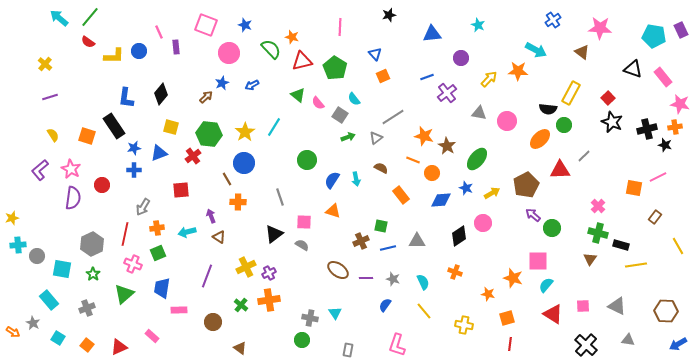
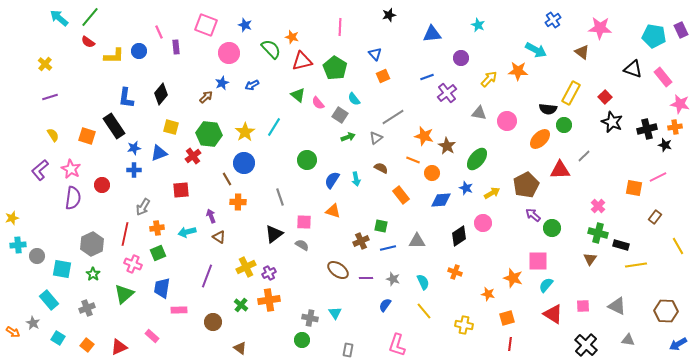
red square at (608, 98): moved 3 px left, 1 px up
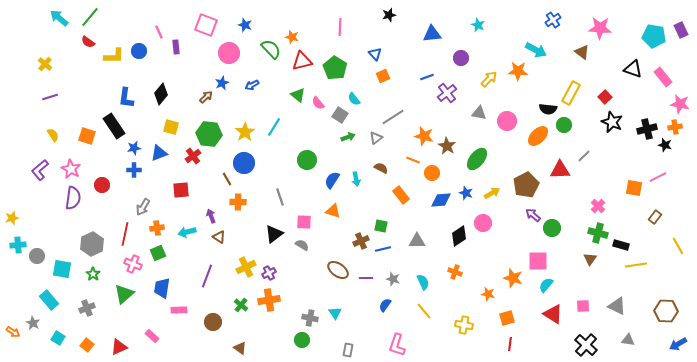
orange ellipse at (540, 139): moved 2 px left, 3 px up
blue star at (466, 188): moved 5 px down
blue line at (388, 248): moved 5 px left, 1 px down
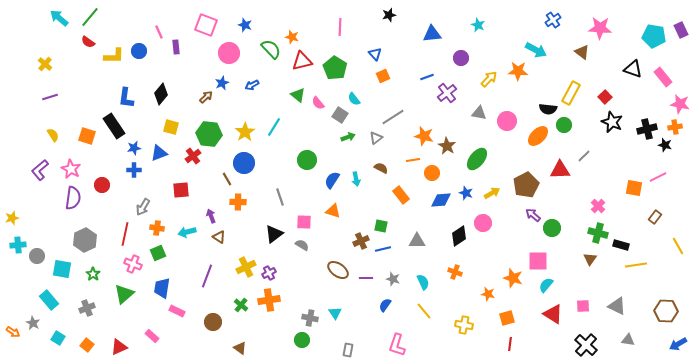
orange line at (413, 160): rotated 32 degrees counterclockwise
orange cross at (157, 228): rotated 16 degrees clockwise
gray hexagon at (92, 244): moved 7 px left, 4 px up
pink rectangle at (179, 310): moved 2 px left, 1 px down; rotated 28 degrees clockwise
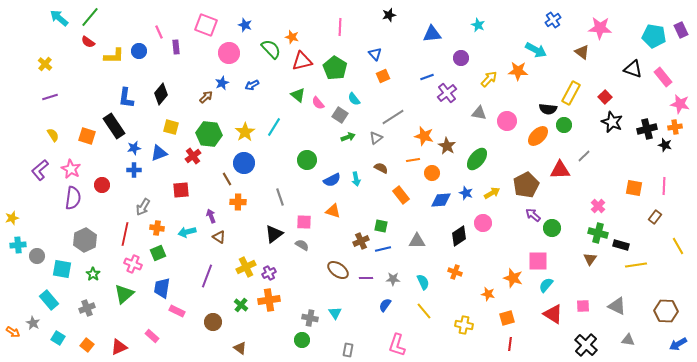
pink line at (658, 177): moved 6 px right, 9 px down; rotated 60 degrees counterclockwise
blue semicircle at (332, 180): rotated 150 degrees counterclockwise
gray star at (393, 279): rotated 16 degrees counterclockwise
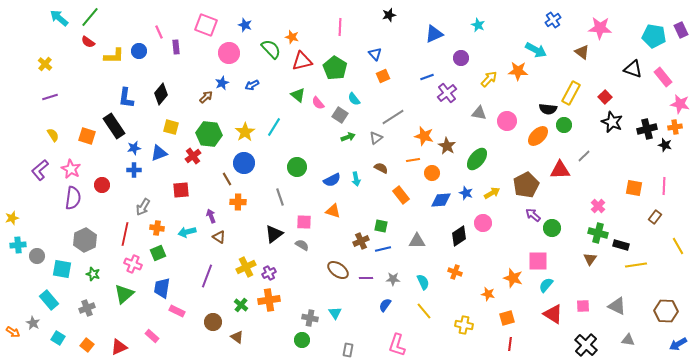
blue triangle at (432, 34): moved 2 px right; rotated 18 degrees counterclockwise
green circle at (307, 160): moved 10 px left, 7 px down
green star at (93, 274): rotated 16 degrees counterclockwise
brown triangle at (240, 348): moved 3 px left, 11 px up
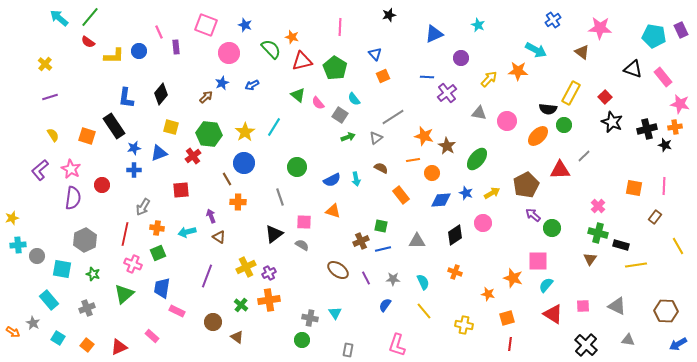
blue line at (427, 77): rotated 24 degrees clockwise
black diamond at (459, 236): moved 4 px left, 1 px up
purple line at (366, 278): rotated 64 degrees clockwise
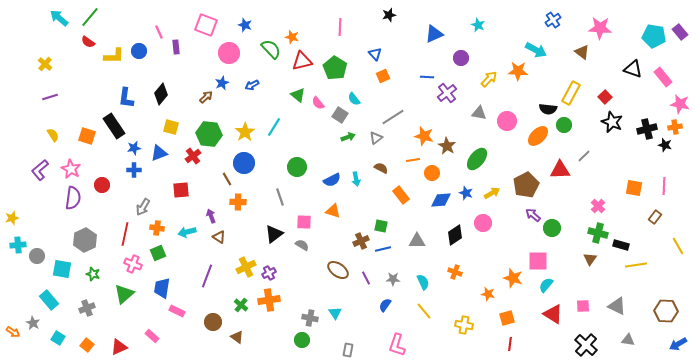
purple rectangle at (681, 30): moved 1 px left, 2 px down; rotated 14 degrees counterclockwise
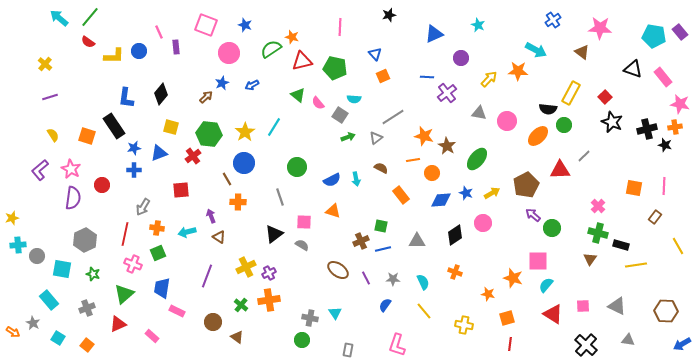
green semicircle at (271, 49): rotated 80 degrees counterclockwise
green pentagon at (335, 68): rotated 20 degrees counterclockwise
cyan semicircle at (354, 99): rotated 48 degrees counterclockwise
blue arrow at (678, 344): moved 4 px right
red triangle at (119, 347): moved 1 px left, 23 px up
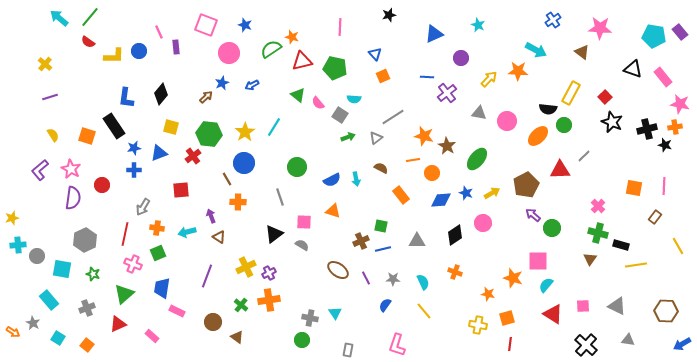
yellow cross at (464, 325): moved 14 px right
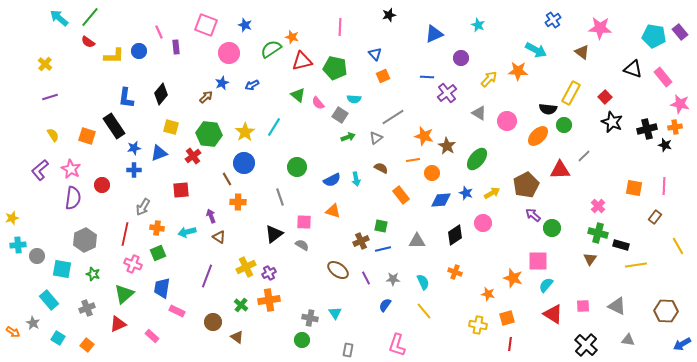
gray triangle at (479, 113): rotated 21 degrees clockwise
